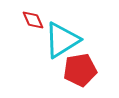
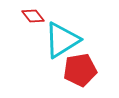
red diamond: moved 4 px up; rotated 15 degrees counterclockwise
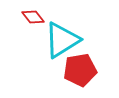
red diamond: moved 1 px down
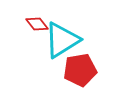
red diamond: moved 4 px right, 7 px down
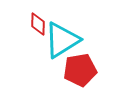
red diamond: moved 1 px right; rotated 40 degrees clockwise
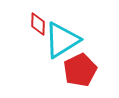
red pentagon: rotated 16 degrees counterclockwise
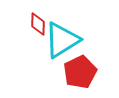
red pentagon: moved 2 px down
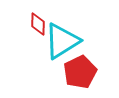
cyan triangle: moved 1 px down
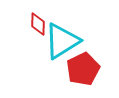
red pentagon: moved 3 px right, 3 px up
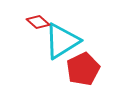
red diamond: moved 2 px up; rotated 50 degrees counterclockwise
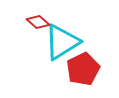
cyan triangle: moved 1 px down
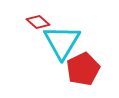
cyan triangle: rotated 27 degrees counterclockwise
